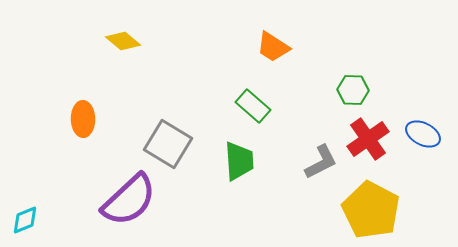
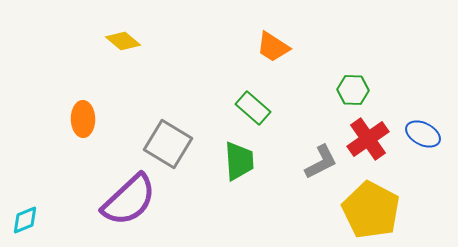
green rectangle: moved 2 px down
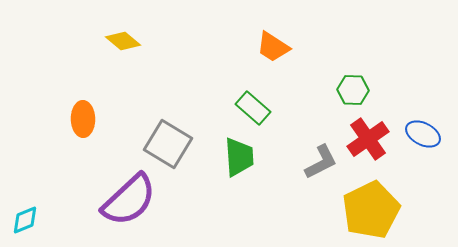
green trapezoid: moved 4 px up
yellow pentagon: rotated 18 degrees clockwise
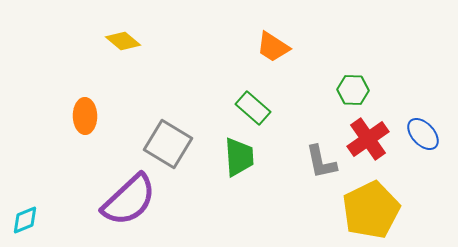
orange ellipse: moved 2 px right, 3 px up
blue ellipse: rotated 20 degrees clockwise
gray L-shape: rotated 105 degrees clockwise
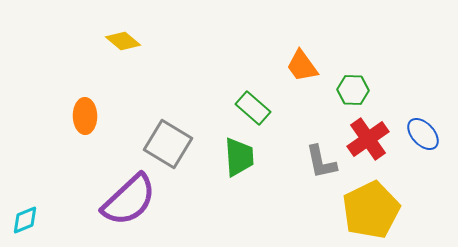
orange trapezoid: moved 29 px right, 19 px down; rotated 21 degrees clockwise
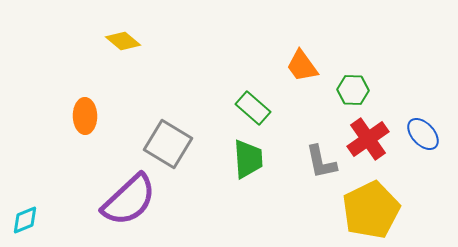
green trapezoid: moved 9 px right, 2 px down
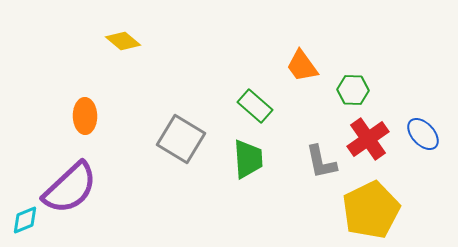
green rectangle: moved 2 px right, 2 px up
gray square: moved 13 px right, 5 px up
purple semicircle: moved 59 px left, 12 px up
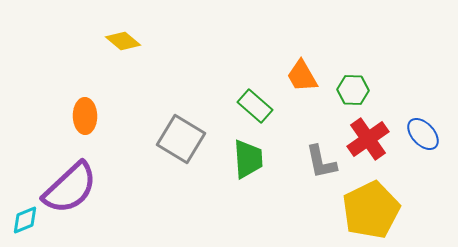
orange trapezoid: moved 10 px down; rotated 6 degrees clockwise
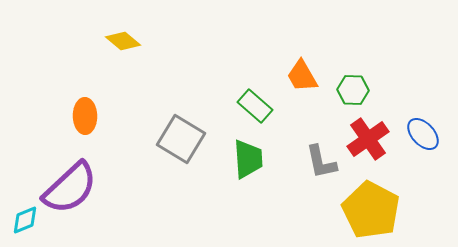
yellow pentagon: rotated 18 degrees counterclockwise
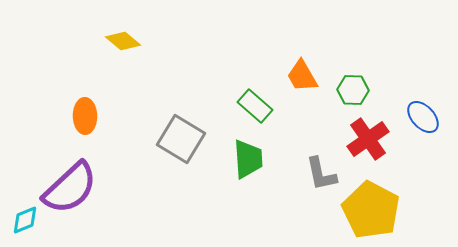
blue ellipse: moved 17 px up
gray L-shape: moved 12 px down
